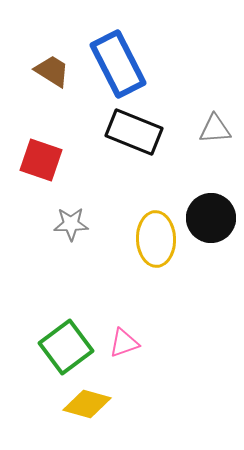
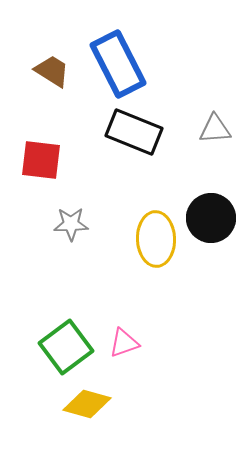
red square: rotated 12 degrees counterclockwise
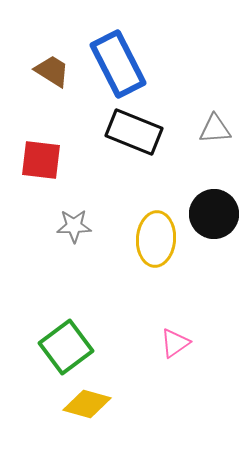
black circle: moved 3 px right, 4 px up
gray star: moved 3 px right, 2 px down
yellow ellipse: rotated 6 degrees clockwise
pink triangle: moved 51 px right; rotated 16 degrees counterclockwise
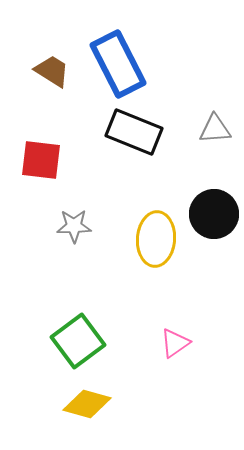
green square: moved 12 px right, 6 px up
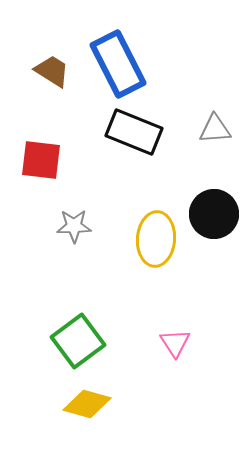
pink triangle: rotated 28 degrees counterclockwise
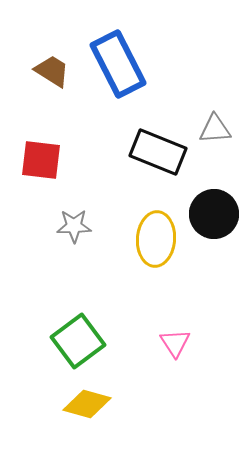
black rectangle: moved 24 px right, 20 px down
